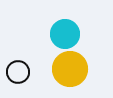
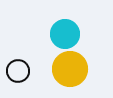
black circle: moved 1 px up
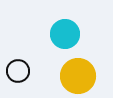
yellow circle: moved 8 px right, 7 px down
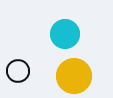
yellow circle: moved 4 px left
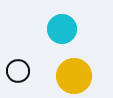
cyan circle: moved 3 px left, 5 px up
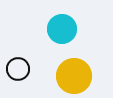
black circle: moved 2 px up
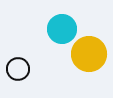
yellow circle: moved 15 px right, 22 px up
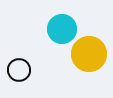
black circle: moved 1 px right, 1 px down
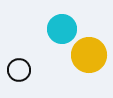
yellow circle: moved 1 px down
